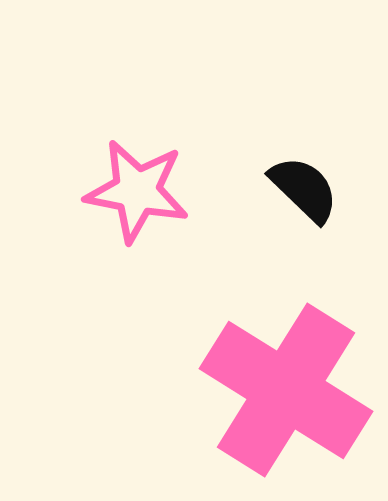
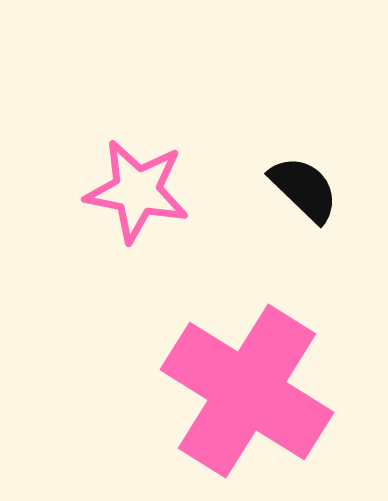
pink cross: moved 39 px left, 1 px down
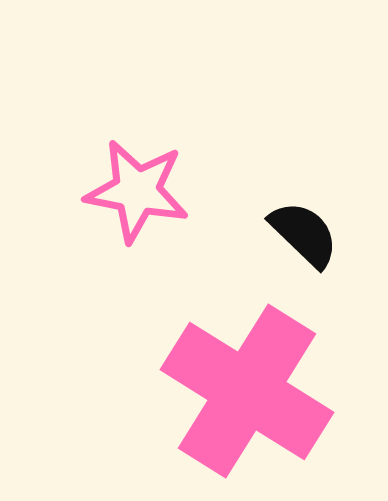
black semicircle: moved 45 px down
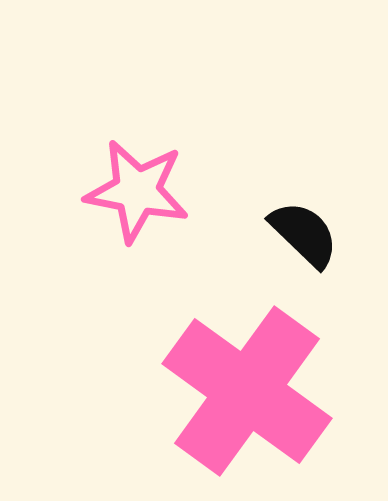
pink cross: rotated 4 degrees clockwise
